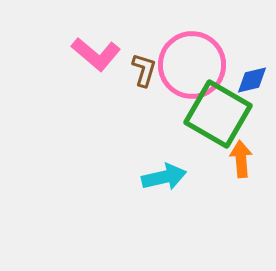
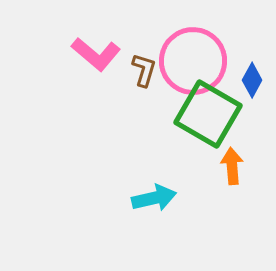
pink circle: moved 1 px right, 4 px up
blue diamond: rotated 48 degrees counterclockwise
green square: moved 10 px left
orange arrow: moved 9 px left, 7 px down
cyan arrow: moved 10 px left, 21 px down
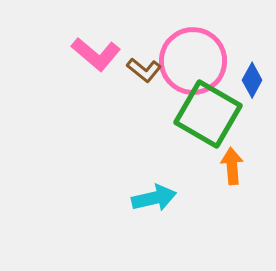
brown L-shape: rotated 112 degrees clockwise
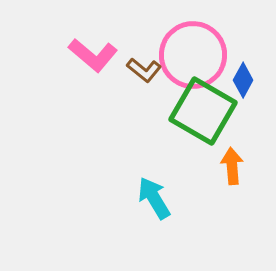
pink L-shape: moved 3 px left, 1 px down
pink circle: moved 6 px up
blue diamond: moved 9 px left
green square: moved 5 px left, 3 px up
cyan arrow: rotated 108 degrees counterclockwise
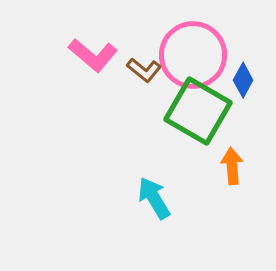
green square: moved 5 px left
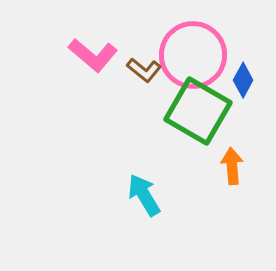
cyan arrow: moved 10 px left, 3 px up
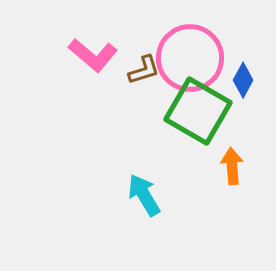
pink circle: moved 3 px left, 3 px down
brown L-shape: rotated 56 degrees counterclockwise
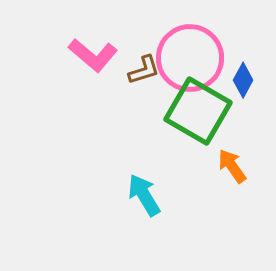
orange arrow: rotated 30 degrees counterclockwise
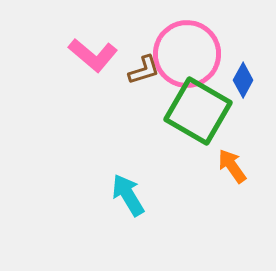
pink circle: moved 3 px left, 4 px up
cyan arrow: moved 16 px left
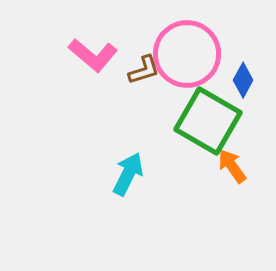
green square: moved 10 px right, 10 px down
cyan arrow: moved 21 px up; rotated 57 degrees clockwise
